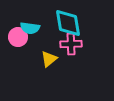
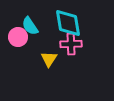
cyan semicircle: moved 2 px up; rotated 48 degrees clockwise
yellow triangle: rotated 18 degrees counterclockwise
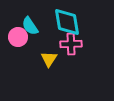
cyan diamond: moved 1 px left, 1 px up
